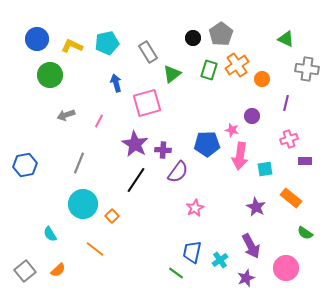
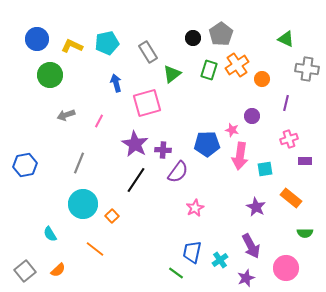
green semicircle at (305, 233): rotated 35 degrees counterclockwise
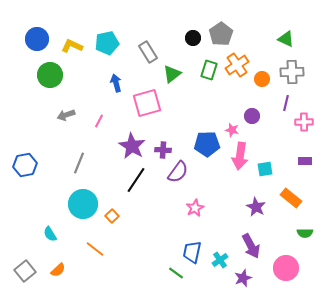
gray cross at (307, 69): moved 15 px left, 3 px down; rotated 10 degrees counterclockwise
pink cross at (289, 139): moved 15 px right, 17 px up; rotated 18 degrees clockwise
purple star at (135, 144): moved 3 px left, 2 px down
purple star at (246, 278): moved 3 px left
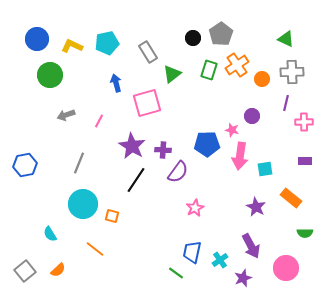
orange square at (112, 216): rotated 32 degrees counterclockwise
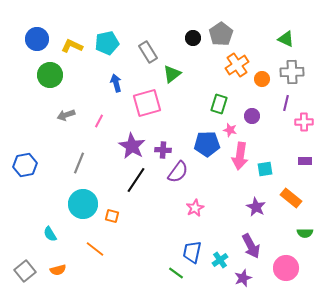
green rectangle at (209, 70): moved 10 px right, 34 px down
pink star at (232, 130): moved 2 px left
orange semicircle at (58, 270): rotated 28 degrees clockwise
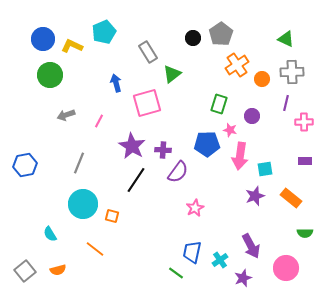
blue circle at (37, 39): moved 6 px right
cyan pentagon at (107, 43): moved 3 px left, 11 px up; rotated 10 degrees counterclockwise
purple star at (256, 207): moved 1 px left, 11 px up; rotated 24 degrees clockwise
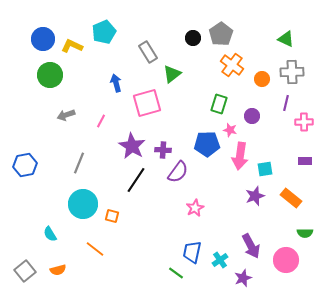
orange cross at (237, 65): moved 5 px left; rotated 20 degrees counterclockwise
pink line at (99, 121): moved 2 px right
pink circle at (286, 268): moved 8 px up
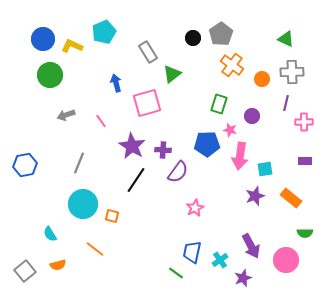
pink line at (101, 121): rotated 64 degrees counterclockwise
orange semicircle at (58, 270): moved 5 px up
